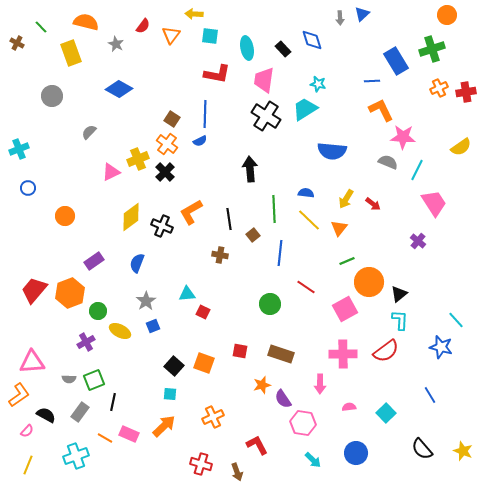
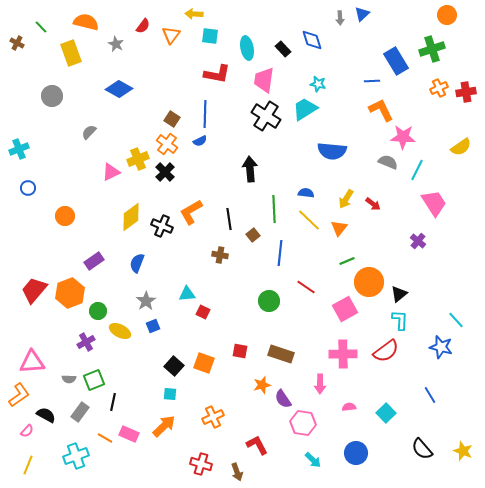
green circle at (270, 304): moved 1 px left, 3 px up
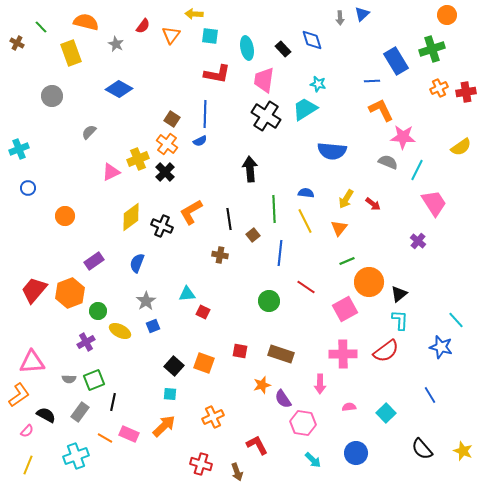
yellow line at (309, 220): moved 4 px left, 1 px down; rotated 20 degrees clockwise
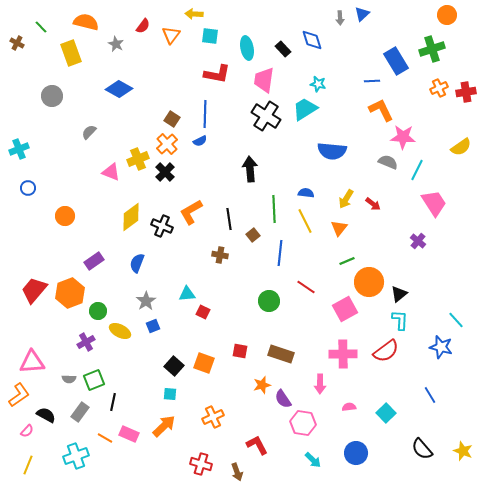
orange cross at (167, 144): rotated 10 degrees clockwise
pink triangle at (111, 172): rotated 48 degrees clockwise
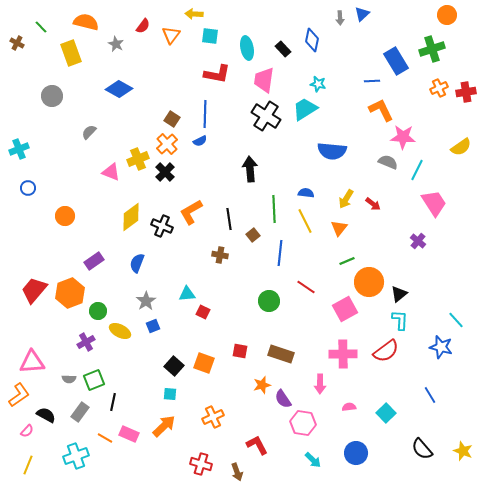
blue diamond at (312, 40): rotated 30 degrees clockwise
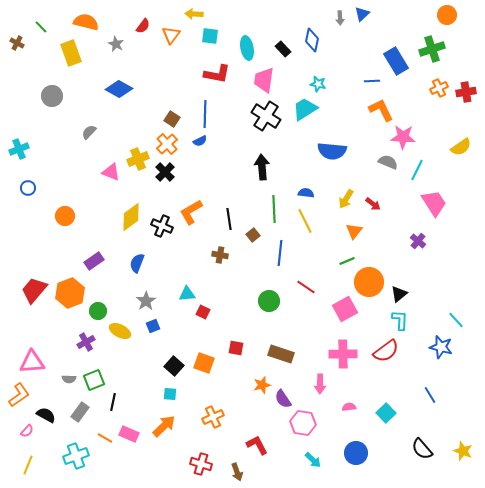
black arrow at (250, 169): moved 12 px right, 2 px up
orange triangle at (339, 228): moved 15 px right, 3 px down
red square at (240, 351): moved 4 px left, 3 px up
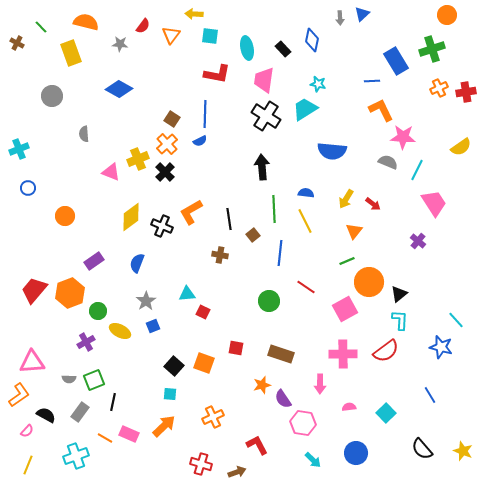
gray star at (116, 44): moved 4 px right; rotated 21 degrees counterclockwise
gray semicircle at (89, 132): moved 5 px left, 2 px down; rotated 49 degrees counterclockwise
brown arrow at (237, 472): rotated 90 degrees counterclockwise
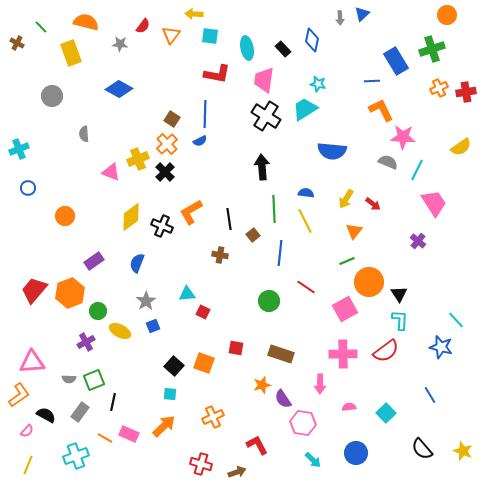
black triangle at (399, 294): rotated 24 degrees counterclockwise
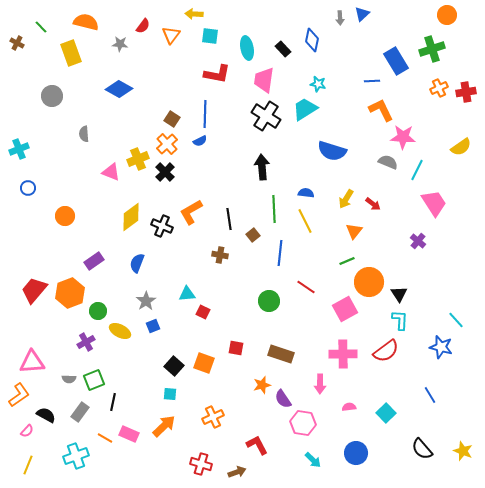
blue semicircle at (332, 151): rotated 12 degrees clockwise
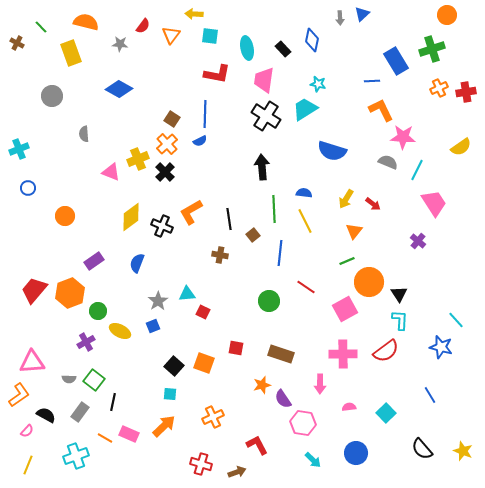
blue semicircle at (306, 193): moved 2 px left
gray star at (146, 301): moved 12 px right
green square at (94, 380): rotated 30 degrees counterclockwise
